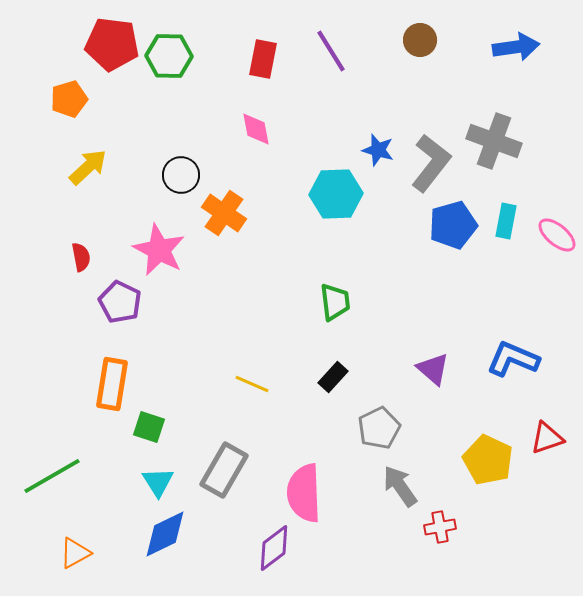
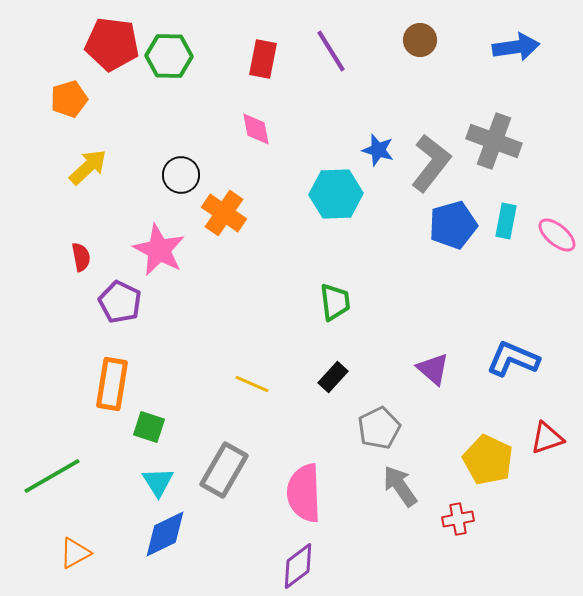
red cross: moved 18 px right, 8 px up
purple diamond: moved 24 px right, 18 px down
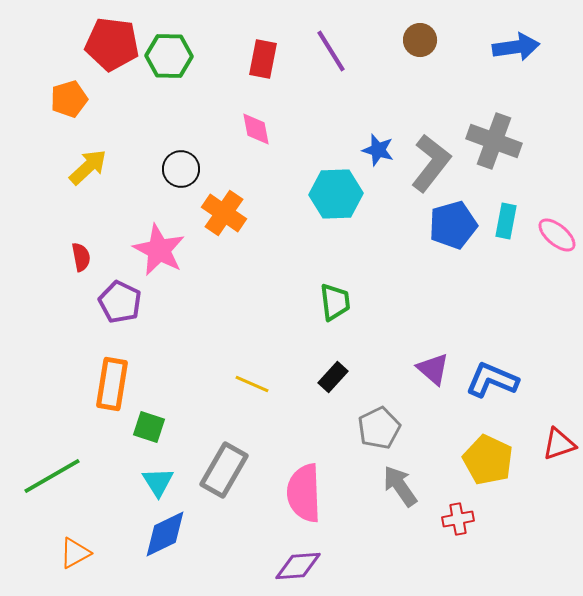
black circle: moved 6 px up
blue L-shape: moved 21 px left, 21 px down
red triangle: moved 12 px right, 6 px down
purple diamond: rotated 33 degrees clockwise
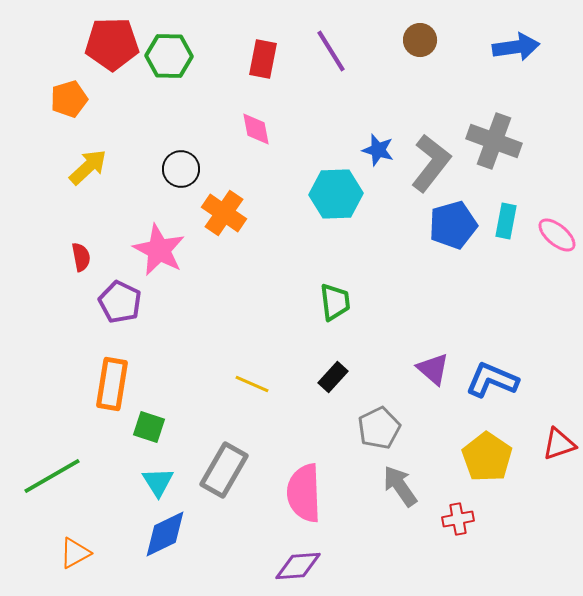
red pentagon: rotated 8 degrees counterclockwise
yellow pentagon: moved 1 px left, 3 px up; rotated 9 degrees clockwise
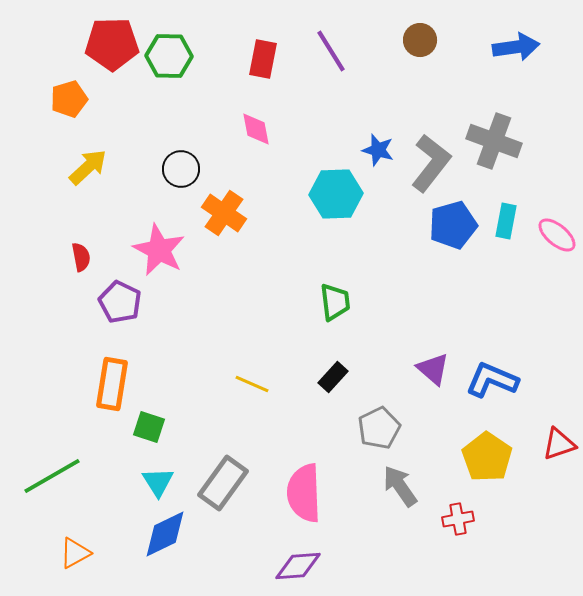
gray rectangle: moved 1 px left, 13 px down; rotated 6 degrees clockwise
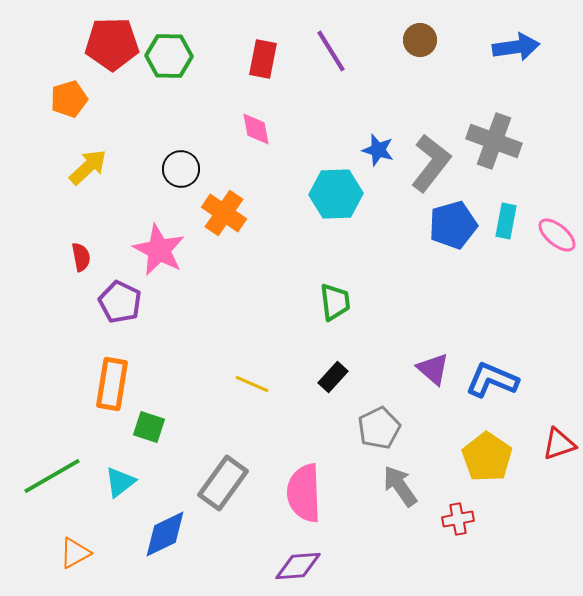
cyan triangle: moved 38 px left; rotated 24 degrees clockwise
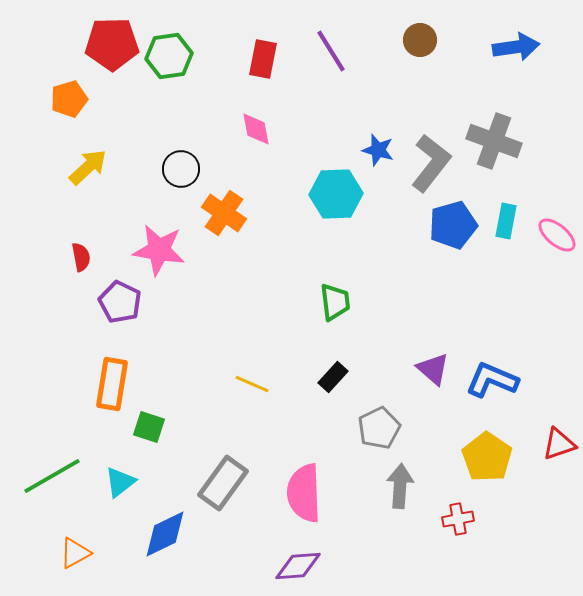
green hexagon: rotated 9 degrees counterclockwise
pink star: rotated 18 degrees counterclockwise
gray arrow: rotated 39 degrees clockwise
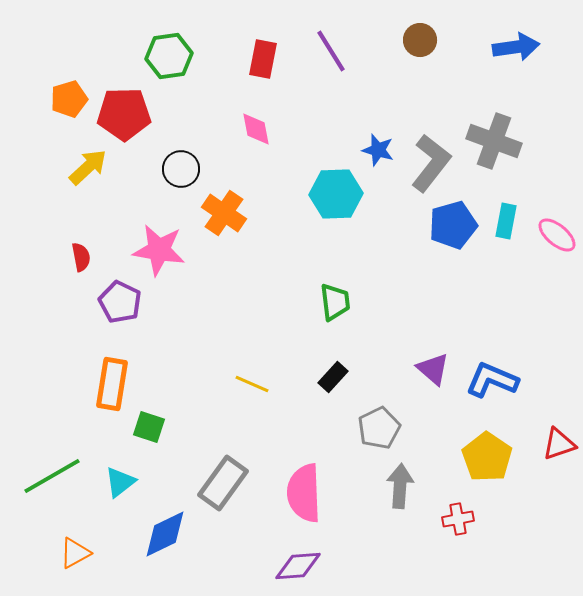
red pentagon: moved 12 px right, 70 px down
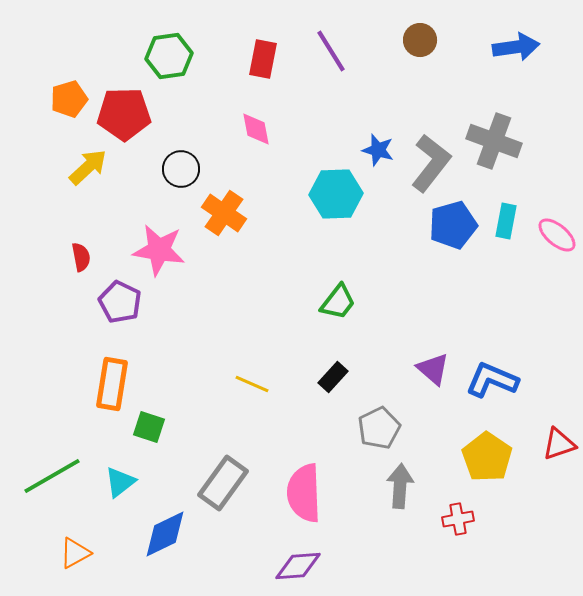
green trapezoid: moved 3 px right; rotated 45 degrees clockwise
